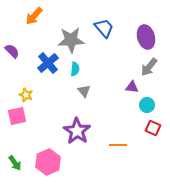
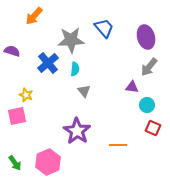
purple semicircle: rotated 28 degrees counterclockwise
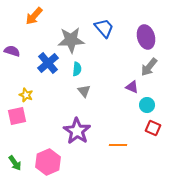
cyan semicircle: moved 2 px right
purple triangle: rotated 16 degrees clockwise
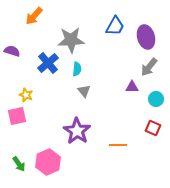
blue trapezoid: moved 11 px right, 2 px up; rotated 70 degrees clockwise
purple triangle: rotated 24 degrees counterclockwise
cyan circle: moved 9 px right, 6 px up
green arrow: moved 4 px right, 1 px down
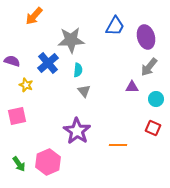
purple semicircle: moved 10 px down
cyan semicircle: moved 1 px right, 1 px down
yellow star: moved 10 px up
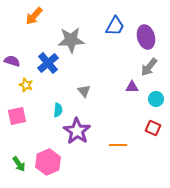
cyan semicircle: moved 20 px left, 40 px down
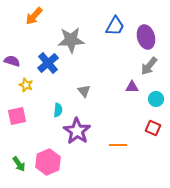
gray arrow: moved 1 px up
